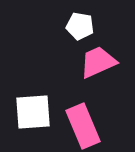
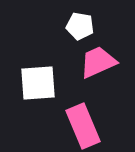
white square: moved 5 px right, 29 px up
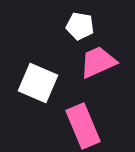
white square: rotated 27 degrees clockwise
